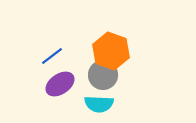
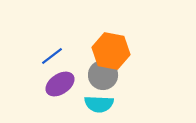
orange hexagon: rotated 9 degrees counterclockwise
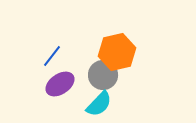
orange hexagon: moved 6 px right, 1 px down; rotated 24 degrees counterclockwise
blue line: rotated 15 degrees counterclockwise
cyan semicircle: rotated 48 degrees counterclockwise
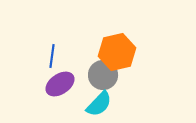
blue line: rotated 30 degrees counterclockwise
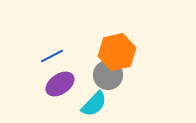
blue line: rotated 55 degrees clockwise
gray circle: moved 5 px right
cyan semicircle: moved 5 px left
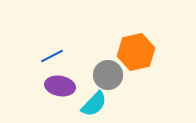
orange hexagon: moved 19 px right
purple ellipse: moved 2 px down; rotated 44 degrees clockwise
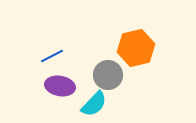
orange hexagon: moved 4 px up
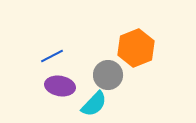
orange hexagon: rotated 9 degrees counterclockwise
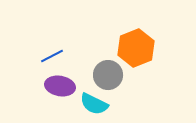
cyan semicircle: rotated 72 degrees clockwise
